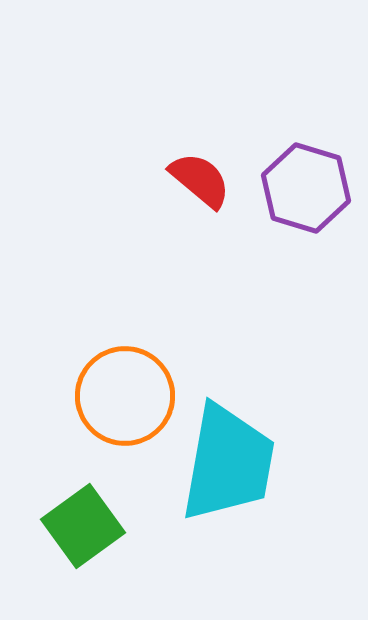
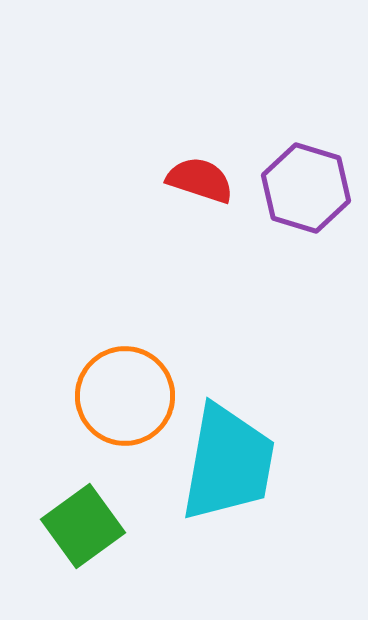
red semicircle: rotated 22 degrees counterclockwise
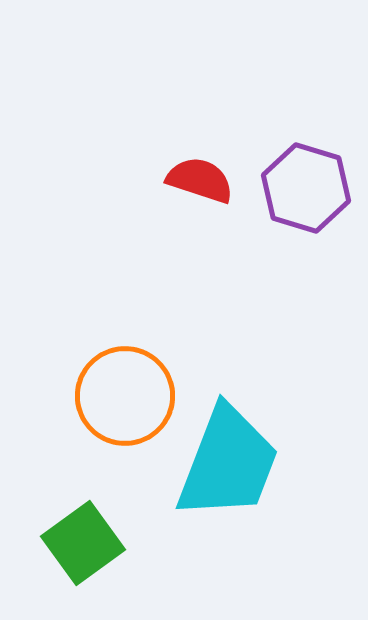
cyan trapezoid: rotated 11 degrees clockwise
green square: moved 17 px down
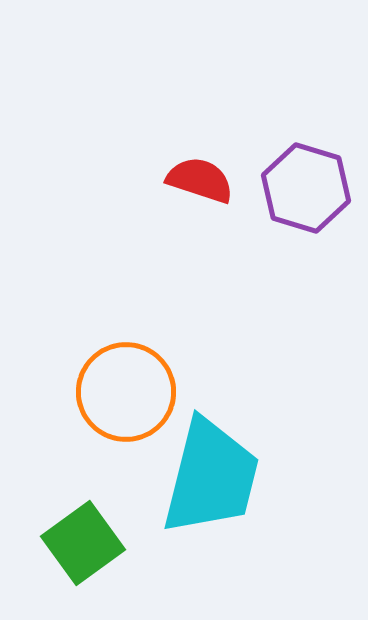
orange circle: moved 1 px right, 4 px up
cyan trapezoid: moved 17 px left, 14 px down; rotated 7 degrees counterclockwise
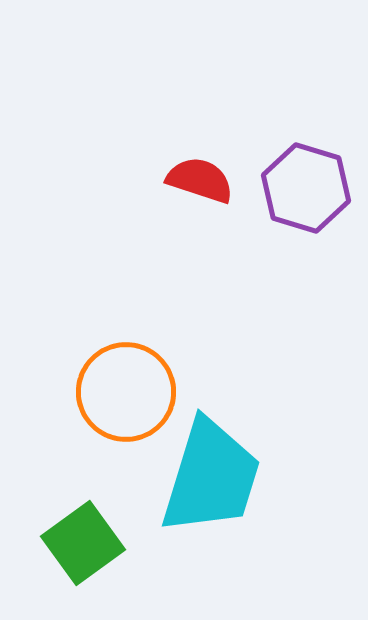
cyan trapezoid: rotated 3 degrees clockwise
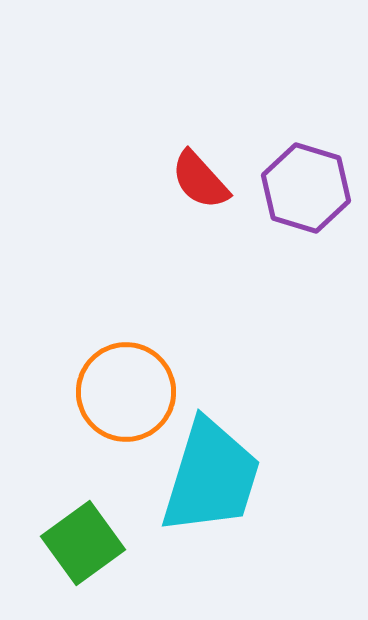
red semicircle: rotated 150 degrees counterclockwise
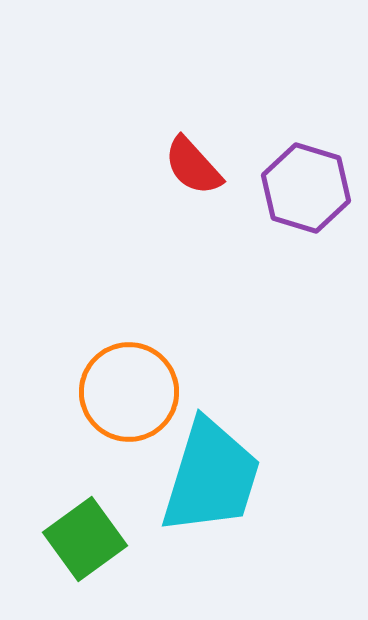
red semicircle: moved 7 px left, 14 px up
orange circle: moved 3 px right
green square: moved 2 px right, 4 px up
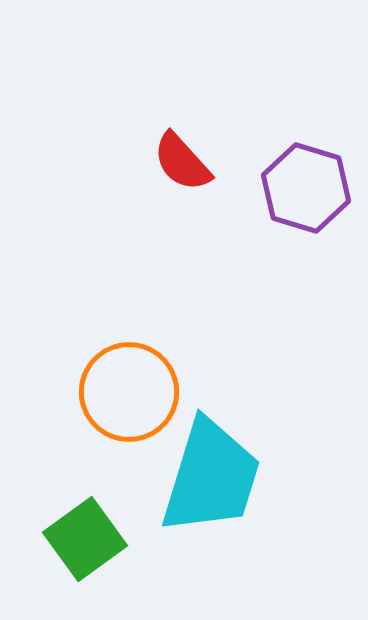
red semicircle: moved 11 px left, 4 px up
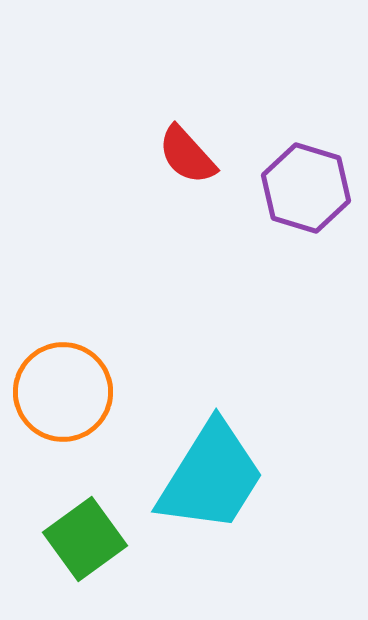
red semicircle: moved 5 px right, 7 px up
orange circle: moved 66 px left
cyan trapezoid: rotated 15 degrees clockwise
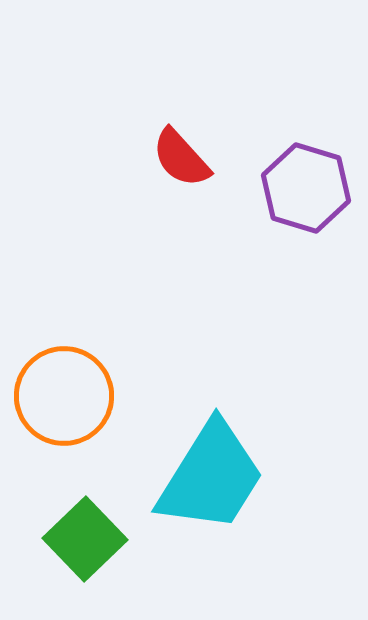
red semicircle: moved 6 px left, 3 px down
orange circle: moved 1 px right, 4 px down
green square: rotated 8 degrees counterclockwise
